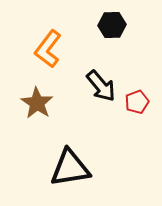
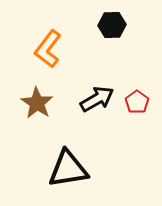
black arrow: moved 4 px left, 13 px down; rotated 80 degrees counterclockwise
red pentagon: rotated 15 degrees counterclockwise
black triangle: moved 2 px left, 1 px down
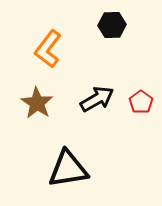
red pentagon: moved 4 px right
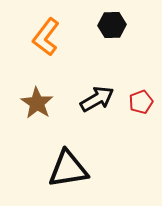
orange L-shape: moved 2 px left, 12 px up
red pentagon: rotated 15 degrees clockwise
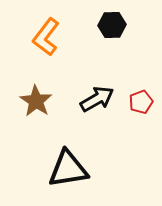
brown star: moved 1 px left, 2 px up
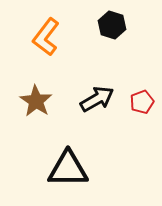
black hexagon: rotated 20 degrees clockwise
red pentagon: moved 1 px right
black triangle: rotated 9 degrees clockwise
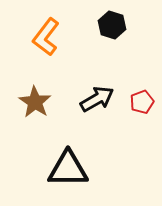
brown star: moved 1 px left, 1 px down
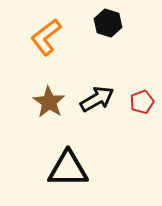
black hexagon: moved 4 px left, 2 px up
orange L-shape: rotated 15 degrees clockwise
brown star: moved 14 px right
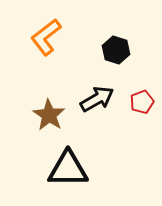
black hexagon: moved 8 px right, 27 px down
brown star: moved 13 px down
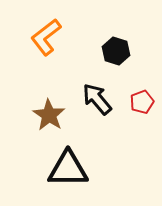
black hexagon: moved 1 px down
black arrow: rotated 100 degrees counterclockwise
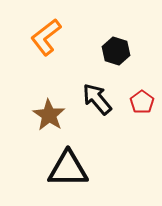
red pentagon: rotated 15 degrees counterclockwise
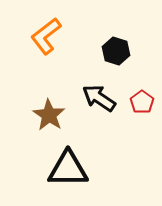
orange L-shape: moved 1 px up
black arrow: moved 2 px right, 1 px up; rotated 16 degrees counterclockwise
